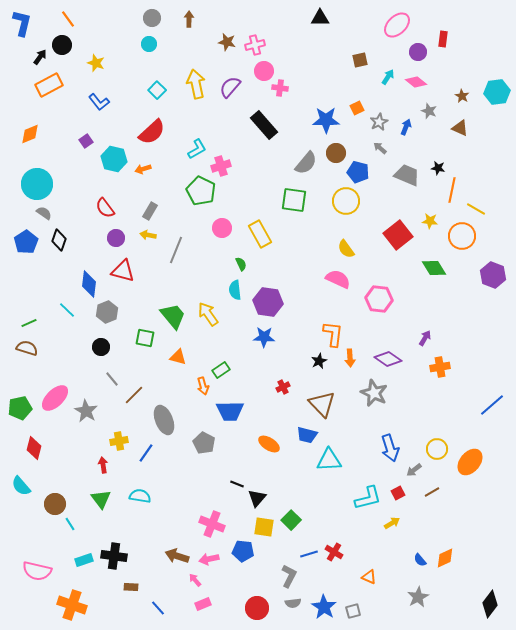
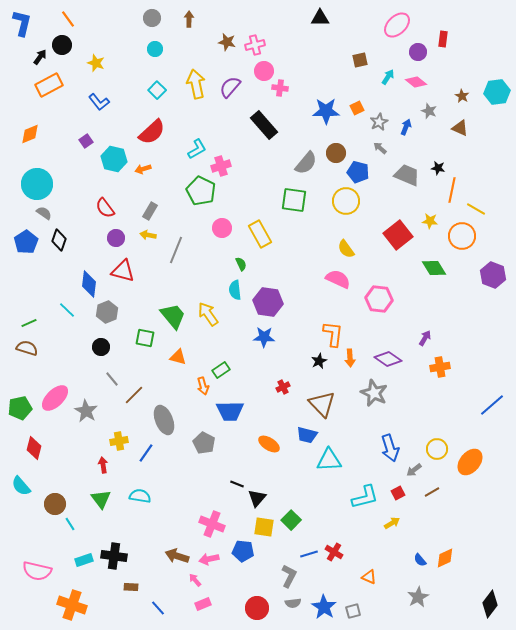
cyan circle at (149, 44): moved 6 px right, 5 px down
blue star at (326, 120): moved 9 px up
cyan L-shape at (368, 498): moved 3 px left, 1 px up
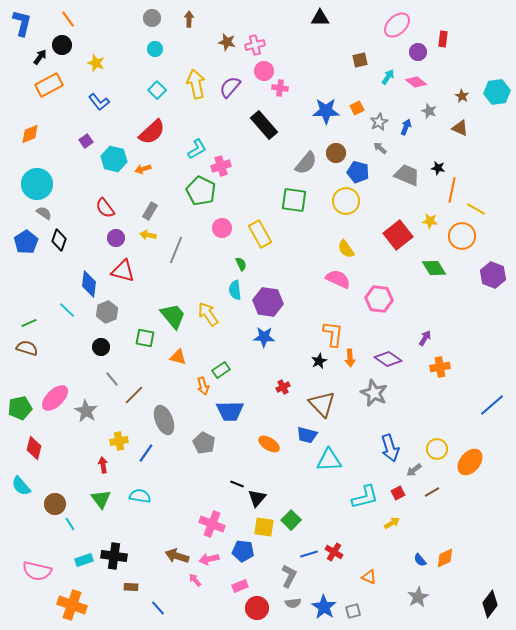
pink rectangle at (203, 604): moved 37 px right, 18 px up
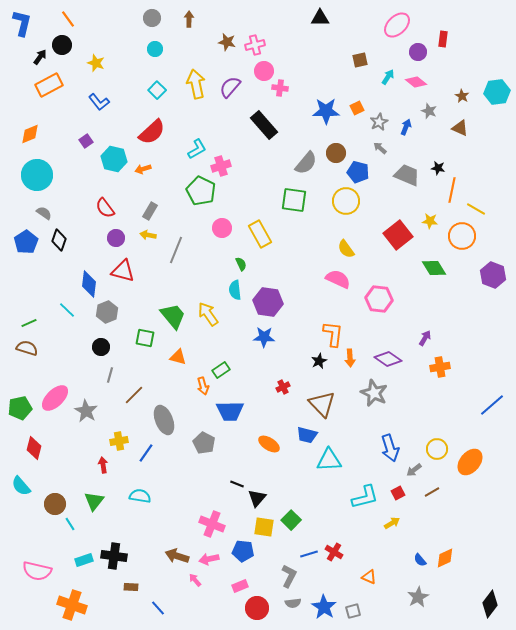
cyan circle at (37, 184): moved 9 px up
gray line at (112, 379): moved 2 px left, 4 px up; rotated 56 degrees clockwise
green triangle at (101, 499): moved 7 px left, 2 px down; rotated 15 degrees clockwise
